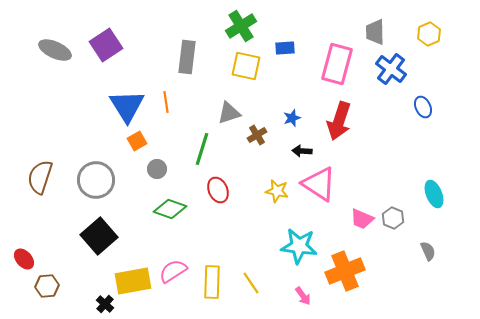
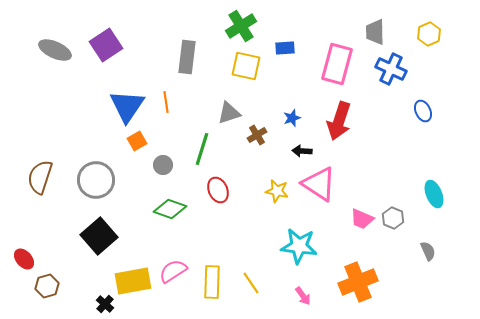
blue cross at (391, 69): rotated 12 degrees counterclockwise
blue triangle at (127, 106): rotated 6 degrees clockwise
blue ellipse at (423, 107): moved 4 px down
gray circle at (157, 169): moved 6 px right, 4 px up
orange cross at (345, 271): moved 13 px right, 11 px down
brown hexagon at (47, 286): rotated 10 degrees counterclockwise
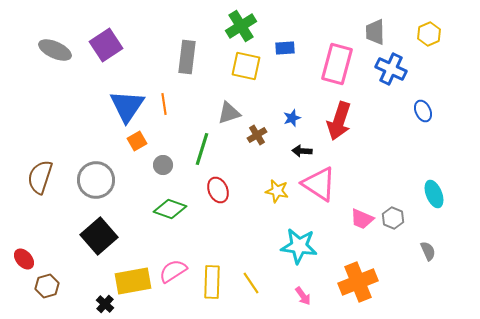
orange line at (166, 102): moved 2 px left, 2 px down
